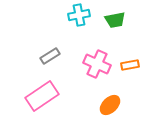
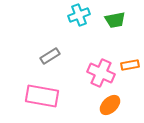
cyan cross: rotated 10 degrees counterclockwise
pink cross: moved 4 px right, 9 px down
pink rectangle: rotated 44 degrees clockwise
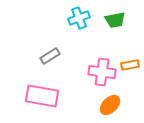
cyan cross: moved 3 px down
pink cross: moved 1 px right, 1 px up; rotated 16 degrees counterclockwise
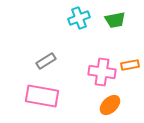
gray rectangle: moved 4 px left, 5 px down
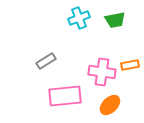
pink rectangle: moved 23 px right; rotated 16 degrees counterclockwise
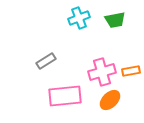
orange rectangle: moved 1 px right, 6 px down
pink cross: rotated 24 degrees counterclockwise
orange ellipse: moved 5 px up
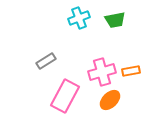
pink rectangle: rotated 56 degrees counterclockwise
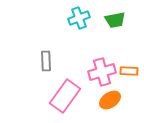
gray rectangle: rotated 60 degrees counterclockwise
orange rectangle: moved 2 px left; rotated 12 degrees clockwise
pink rectangle: rotated 8 degrees clockwise
orange ellipse: rotated 10 degrees clockwise
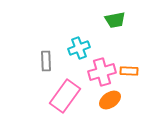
cyan cross: moved 30 px down
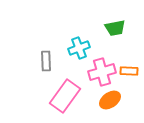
green trapezoid: moved 8 px down
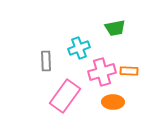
orange ellipse: moved 3 px right, 2 px down; rotated 35 degrees clockwise
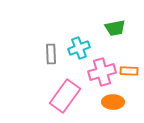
gray rectangle: moved 5 px right, 7 px up
